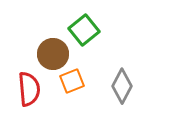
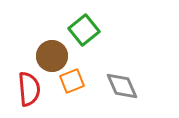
brown circle: moved 1 px left, 2 px down
gray diamond: rotated 52 degrees counterclockwise
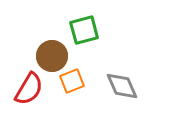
green square: rotated 24 degrees clockwise
red semicircle: rotated 36 degrees clockwise
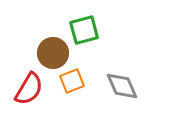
brown circle: moved 1 px right, 3 px up
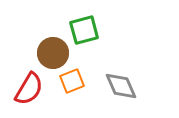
gray diamond: moved 1 px left
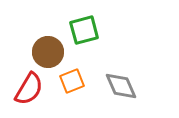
brown circle: moved 5 px left, 1 px up
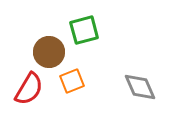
brown circle: moved 1 px right
gray diamond: moved 19 px right, 1 px down
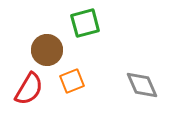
green square: moved 1 px right, 7 px up
brown circle: moved 2 px left, 2 px up
gray diamond: moved 2 px right, 2 px up
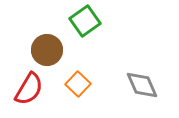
green square: moved 2 px up; rotated 20 degrees counterclockwise
orange square: moved 6 px right, 3 px down; rotated 25 degrees counterclockwise
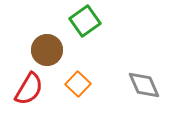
gray diamond: moved 2 px right
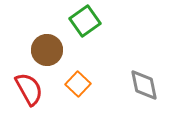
gray diamond: rotated 12 degrees clockwise
red semicircle: rotated 60 degrees counterclockwise
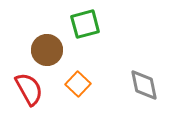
green square: moved 3 px down; rotated 20 degrees clockwise
